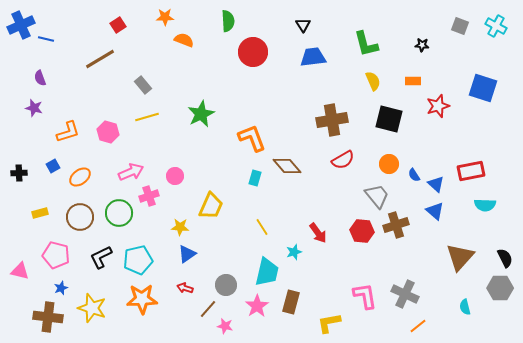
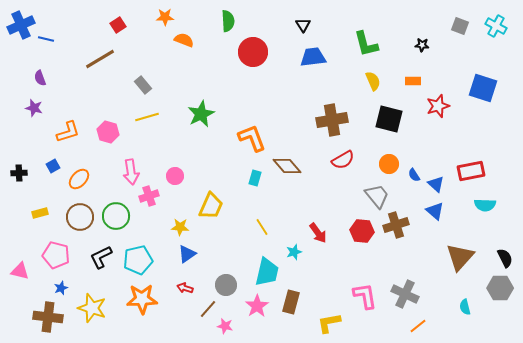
pink arrow at (131, 172): rotated 105 degrees clockwise
orange ellipse at (80, 177): moved 1 px left, 2 px down; rotated 10 degrees counterclockwise
green circle at (119, 213): moved 3 px left, 3 px down
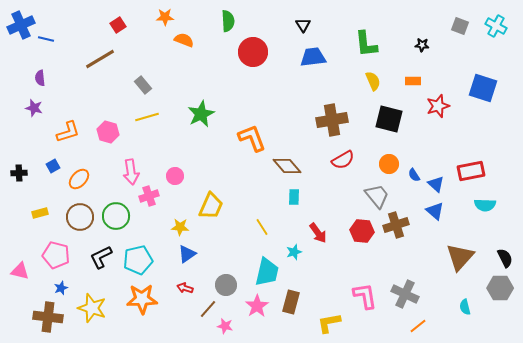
green L-shape at (366, 44): rotated 8 degrees clockwise
purple semicircle at (40, 78): rotated 14 degrees clockwise
cyan rectangle at (255, 178): moved 39 px right, 19 px down; rotated 14 degrees counterclockwise
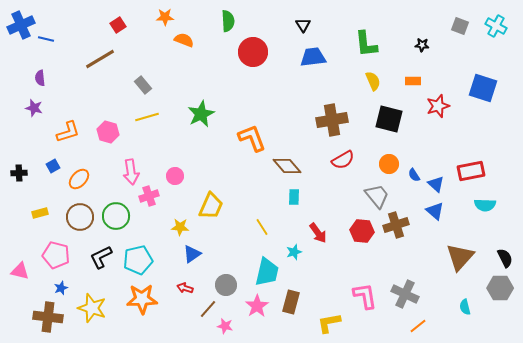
blue triangle at (187, 254): moved 5 px right
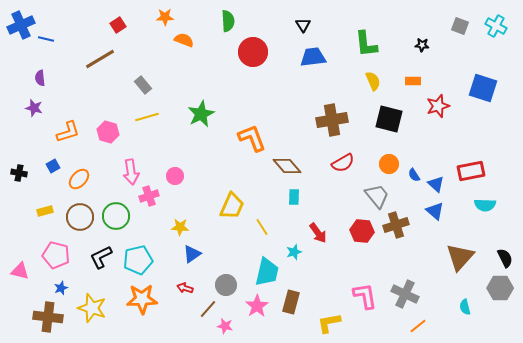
red semicircle at (343, 160): moved 3 px down
black cross at (19, 173): rotated 14 degrees clockwise
yellow trapezoid at (211, 206): moved 21 px right
yellow rectangle at (40, 213): moved 5 px right, 2 px up
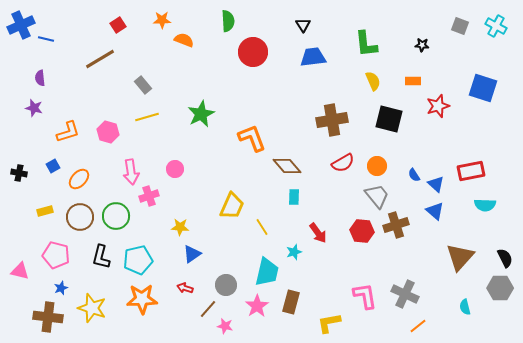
orange star at (165, 17): moved 3 px left, 3 px down
orange circle at (389, 164): moved 12 px left, 2 px down
pink circle at (175, 176): moved 7 px up
black L-shape at (101, 257): rotated 50 degrees counterclockwise
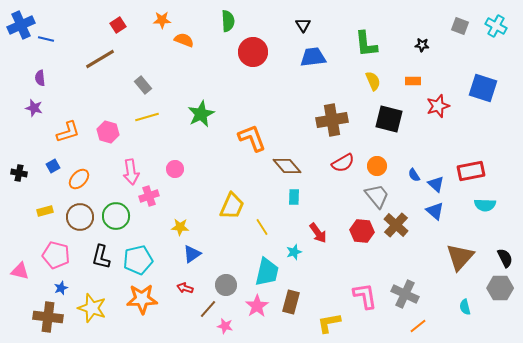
brown cross at (396, 225): rotated 30 degrees counterclockwise
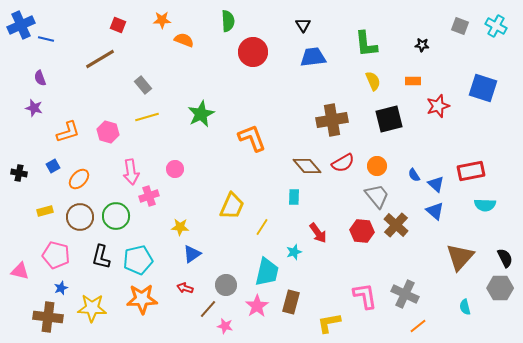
red square at (118, 25): rotated 35 degrees counterclockwise
purple semicircle at (40, 78): rotated 14 degrees counterclockwise
black square at (389, 119): rotated 28 degrees counterclockwise
brown diamond at (287, 166): moved 20 px right
yellow line at (262, 227): rotated 66 degrees clockwise
yellow star at (92, 308): rotated 16 degrees counterclockwise
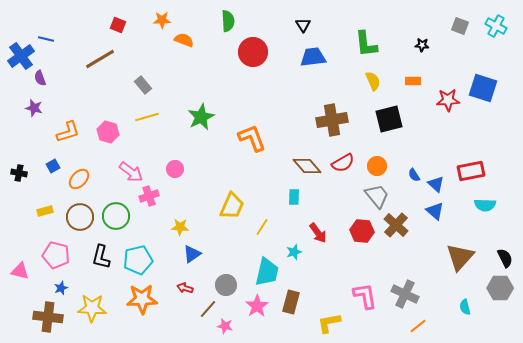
blue cross at (21, 25): moved 31 px down; rotated 12 degrees counterclockwise
red star at (438, 106): moved 10 px right, 6 px up; rotated 15 degrees clockwise
green star at (201, 114): moved 3 px down
pink arrow at (131, 172): rotated 45 degrees counterclockwise
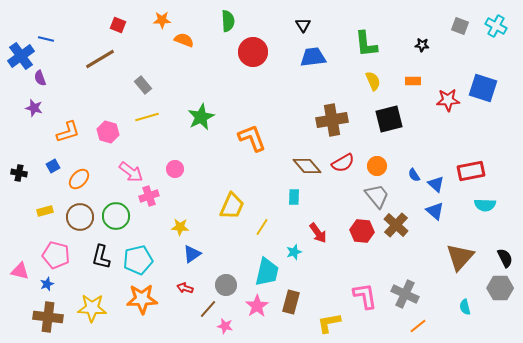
blue star at (61, 288): moved 14 px left, 4 px up
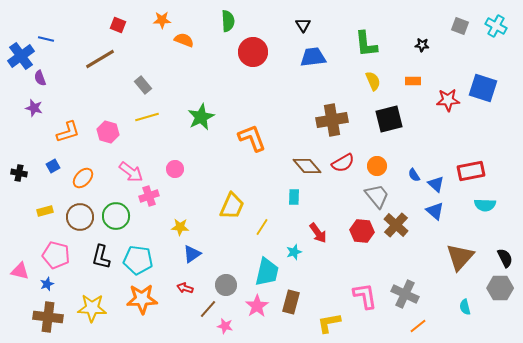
orange ellipse at (79, 179): moved 4 px right, 1 px up
cyan pentagon at (138, 260): rotated 20 degrees clockwise
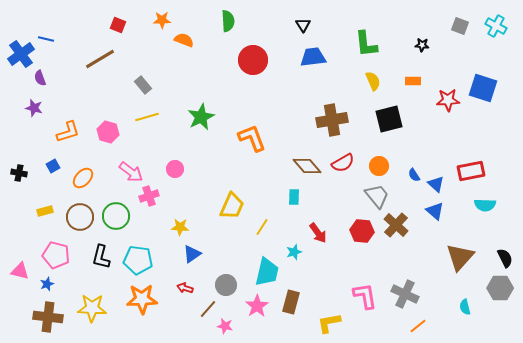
red circle at (253, 52): moved 8 px down
blue cross at (21, 56): moved 2 px up
orange circle at (377, 166): moved 2 px right
